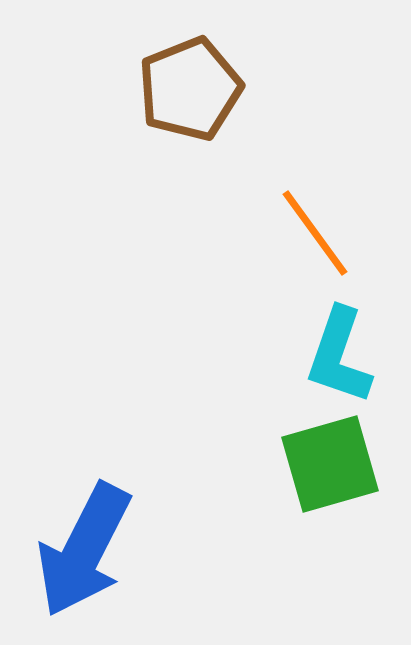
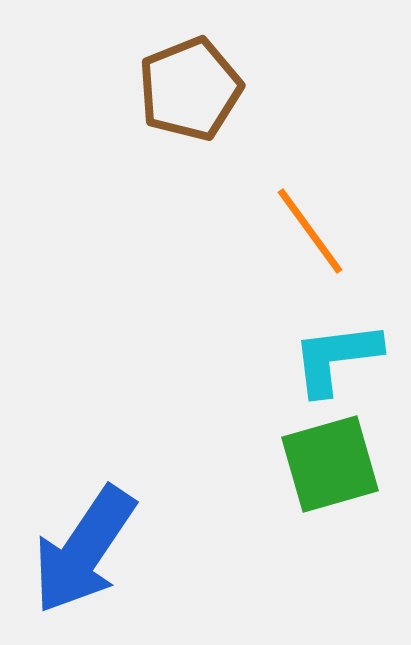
orange line: moved 5 px left, 2 px up
cyan L-shape: moved 3 px left, 2 px down; rotated 64 degrees clockwise
blue arrow: rotated 7 degrees clockwise
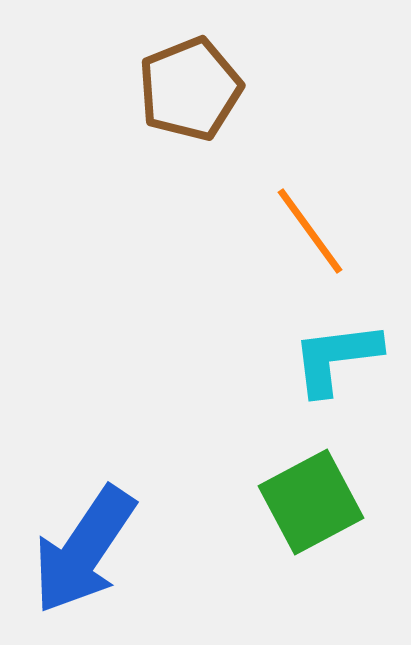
green square: moved 19 px left, 38 px down; rotated 12 degrees counterclockwise
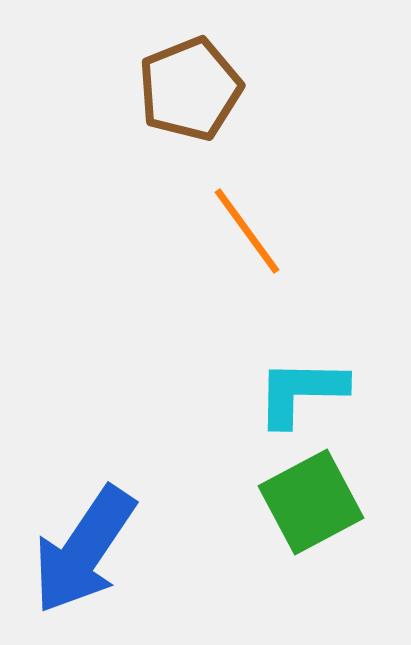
orange line: moved 63 px left
cyan L-shape: moved 35 px left, 34 px down; rotated 8 degrees clockwise
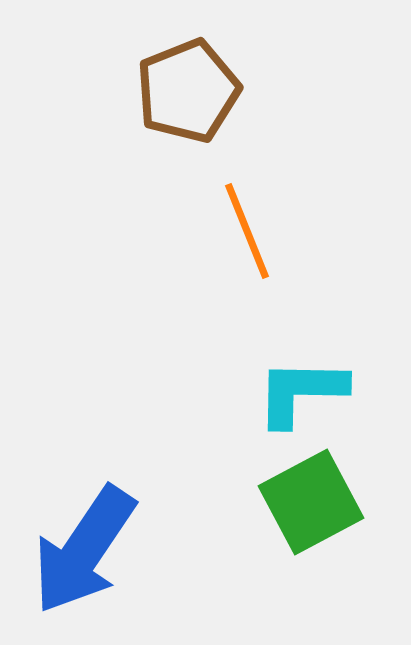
brown pentagon: moved 2 px left, 2 px down
orange line: rotated 14 degrees clockwise
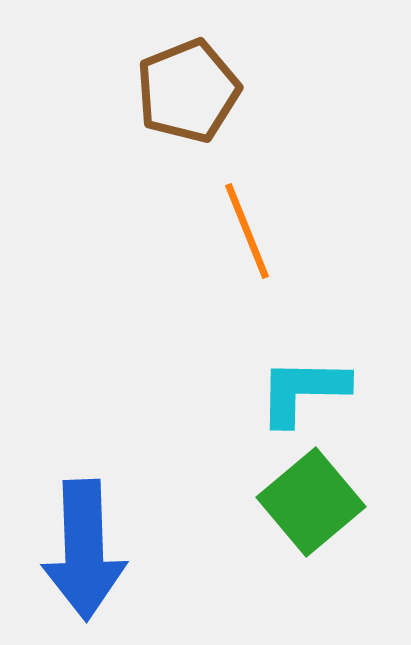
cyan L-shape: moved 2 px right, 1 px up
green square: rotated 12 degrees counterclockwise
blue arrow: rotated 36 degrees counterclockwise
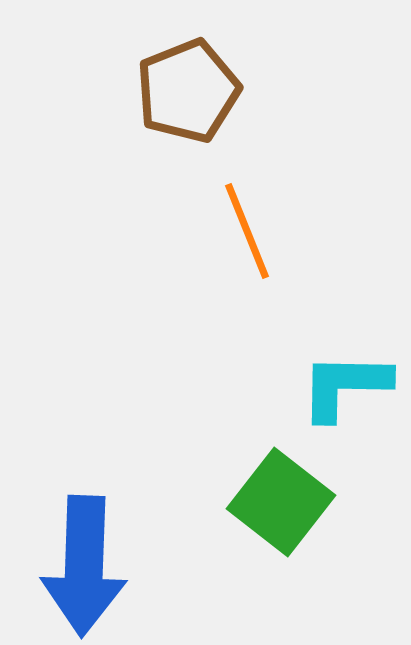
cyan L-shape: moved 42 px right, 5 px up
green square: moved 30 px left; rotated 12 degrees counterclockwise
blue arrow: moved 16 px down; rotated 4 degrees clockwise
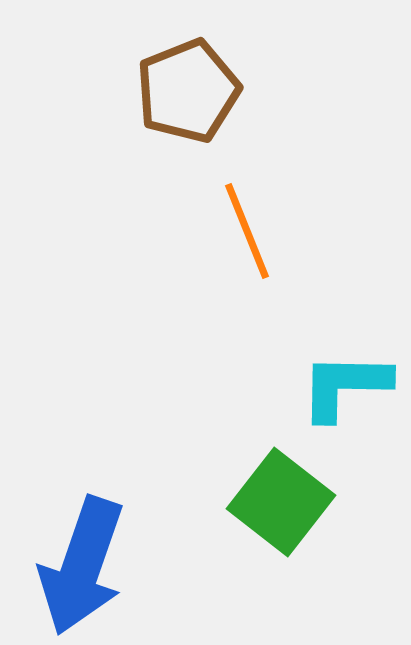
blue arrow: moved 2 px left; rotated 17 degrees clockwise
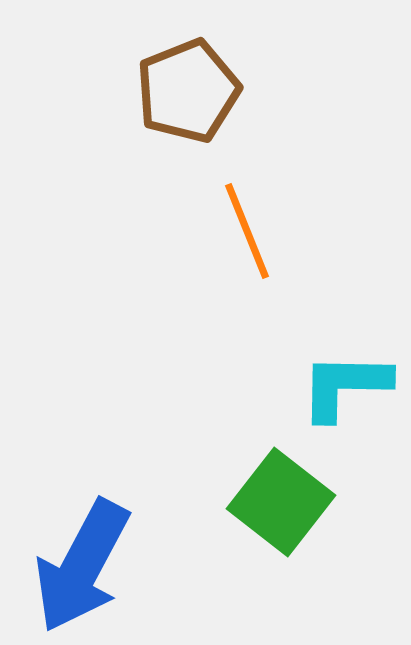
blue arrow: rotated 9 degrees clockwise
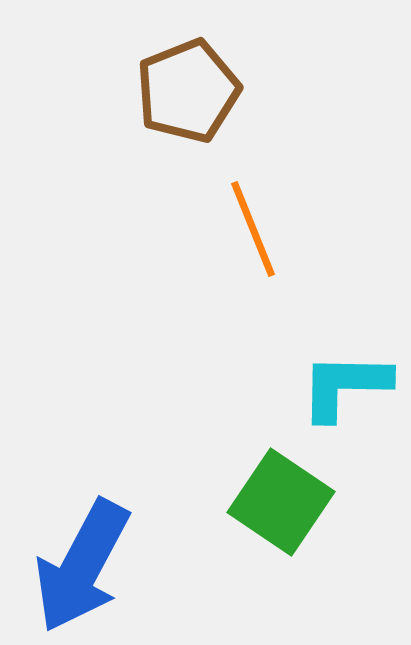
orange line: moved 6 px right, 2 px up
green square: rotated 4 degrees counterclockwise
